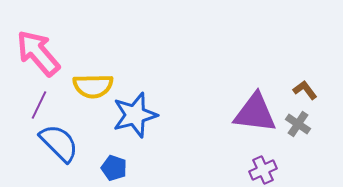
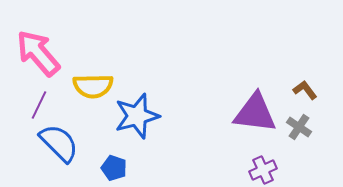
blue star: moved 2 px right, 1 px down
gray cross: moved 1 px right, 3 px down
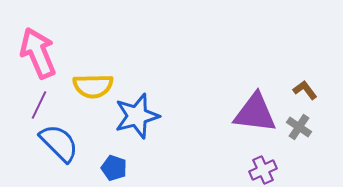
pink arrow: rotated 18 degrees clockwise
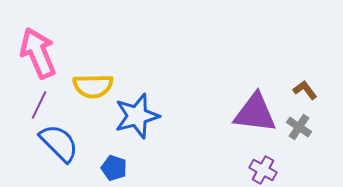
purple cross: rotated 36 degrees counterclockwise
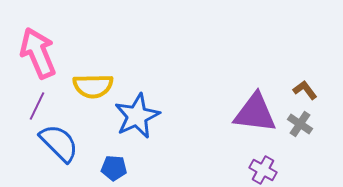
purple line: moved 2 px left, 1 px down
blue star: rotated 9 degrees counterclockwise
gray cross: moved 1 px right, 3 px up
blue pentagon: rotated 15 degrees counterclockwise
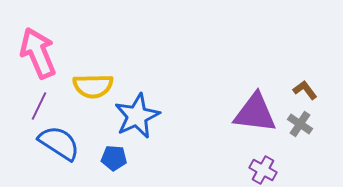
purple line: moved 2 px right
blue semicircle: rotated 12 degrees counterclockwise
blue pentagon: moved 10 px up
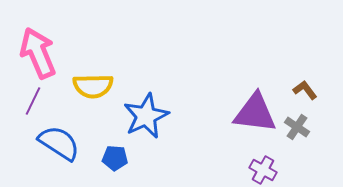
purple line: moved 6 px left, 5 px up
blue star: moved 9 px right
gray cross: moved 3 px left, 3 px down
blue pentagon: moved 1 px right
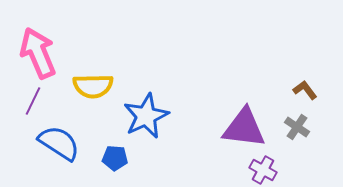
purple triangle: moved 11 px left, 15 px down
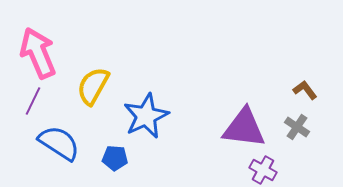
yellow semicircle: rotated 120 degrees clockwise
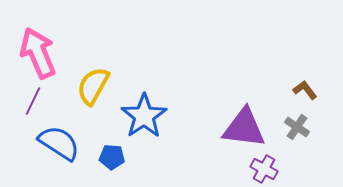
blue star: moved 2 px left; rotated 9 degrees counterclockwise
blue pentagon: moved 3 px left, 1 px up
purple cross: moved 1 px right, 1 px up
